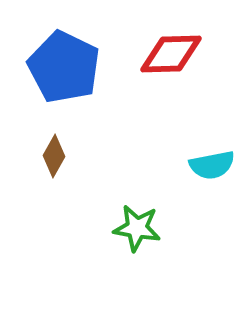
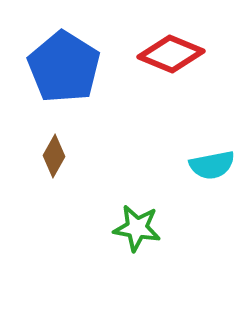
red diamond: rotated 24 degrees clockwise
blue pentagon: rotated 6 degrees clockwise
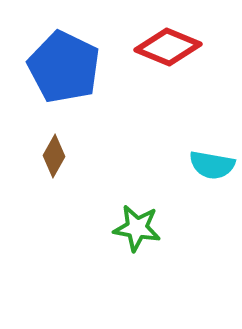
red diamond: moved 3 px left, 7 px up
blue pentagon: rotated 6 degrees counterclockwise
cyan semicircle: rotated 21 degrees clockwise
